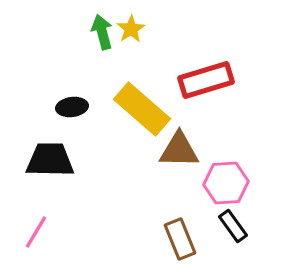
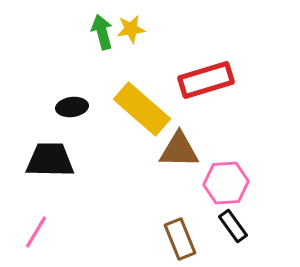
yellow star: rotated 24 degrees clockwise
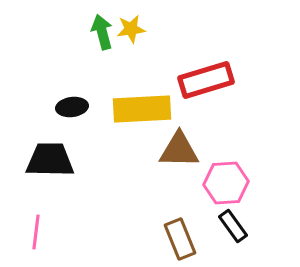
yellow rectangle: rotated 44 degrees counterclockwise
pink line: rotated 24 degrees counterclockwise
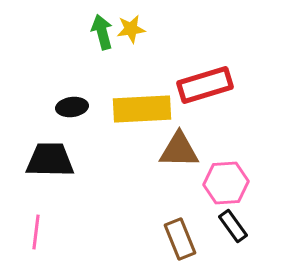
red rectangle: moved 1 px left, 5 px down
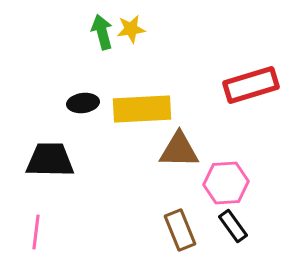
red rectangle: moved 46 px right
black ellipse: moved 11 px right, 4 px up
brown rectangle: moved 9 px up
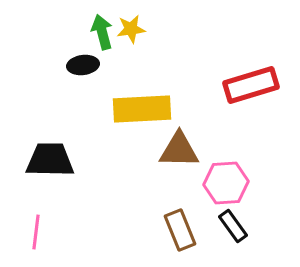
black ellipse: moved 38 px up
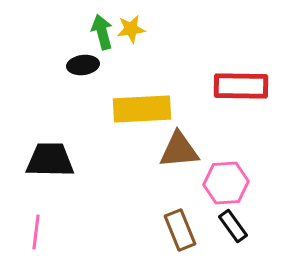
red rectangle: moved 10 px left, 1 px down; rotated 18 degrees clockwise
brown triangle: rotated 6 degrees counterclockwise
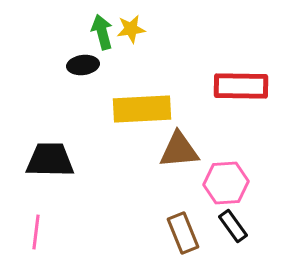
brown rectangle: moved 3 px right, 3 px down
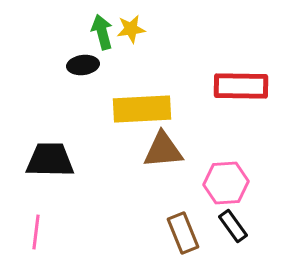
brown triangle: moved 16 px left
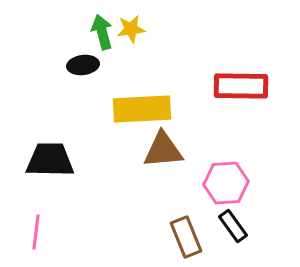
brown rectangle: moved 3 px right, 4 px down
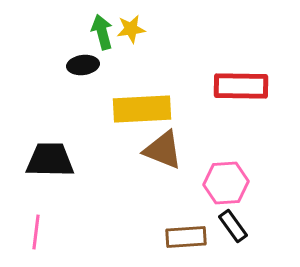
brown triangle: rotated 27 degrees clockwise
brown rectangle: rotated 72 degrees counterclockwise
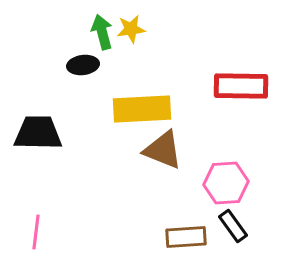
black trapezoid: moved 12 px left, 27 px up
